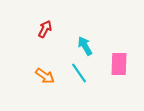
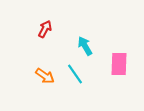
cyan line: moved 4 px left, 1 px down
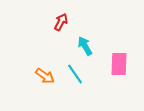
red arrow: moved 16 px right, 7 px up
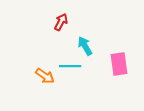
pink rectangle: rotated 10 degrees counterclockwise
cyan line: moved 5 px left, 8 px up; rotated 55 degrees counterclockwise
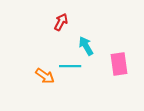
cyan arrow: moved 1 px right
